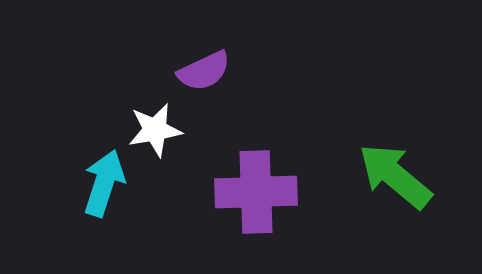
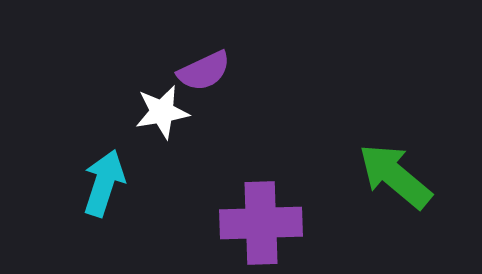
white star: moved 7 px right, 18 px up
purple cross: moved 5 px right, 31 px down
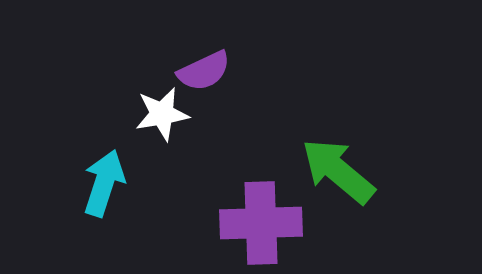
white star: moved 2 px down
green arrow: moved 57 px left, 5 px up
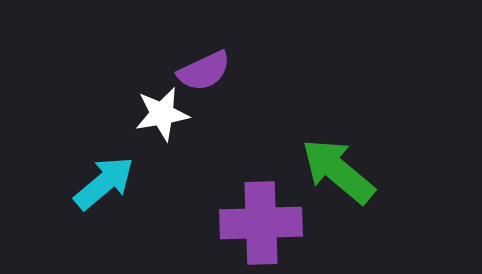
cyan arrow: rotated 32 degrees clockwise
